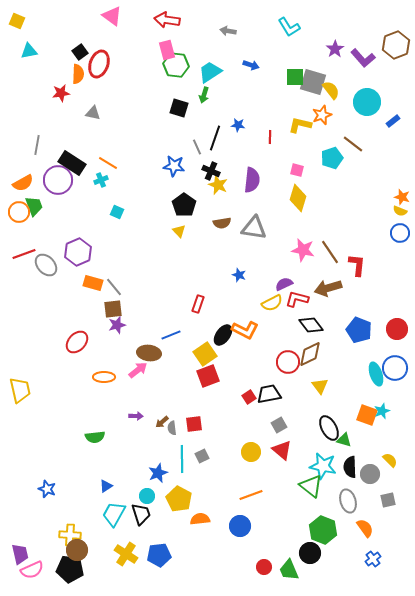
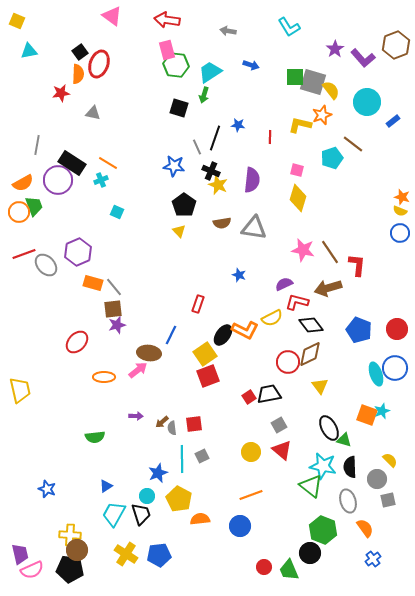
red L-shape at (297, 299): moved 3 px down
yellow semicircle at (272, 303): moved 15 px down
blue line at (171, 335): rotated 42 degrees counterclockwise
gray circle at (370, 474): moved 7 px right, 5 px down
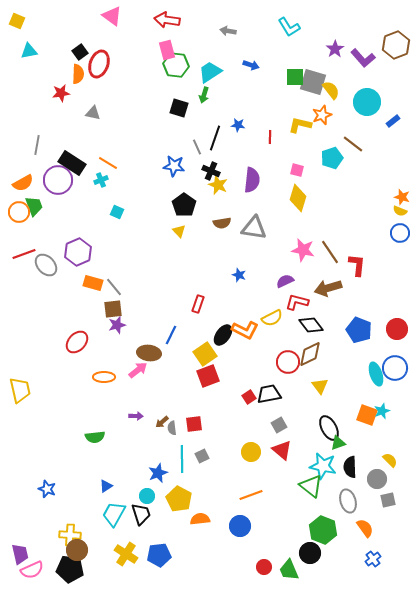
purple semicircle at (284, 284): moved 1 px right, 3 px up
green triangle at (344, 440): moved 6 px left, 3 px down; rotated 35 degrees counterclockwise
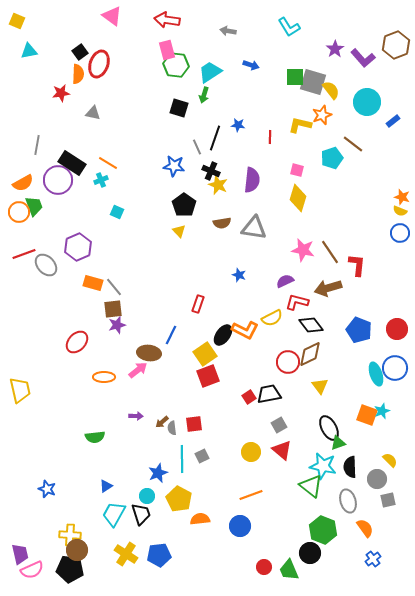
purple hexagon at (78, 252): moved 5 px up
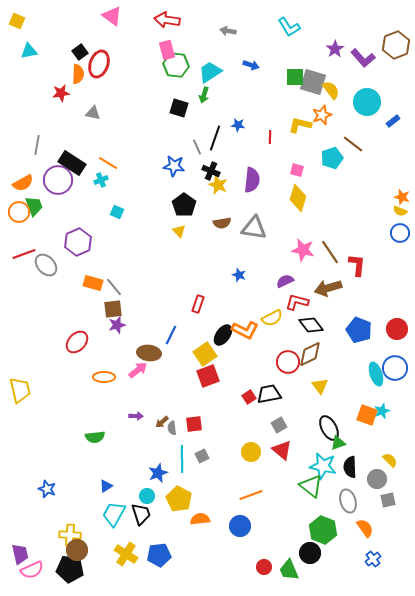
purple hexagon at (78, 247): moved 5 px up
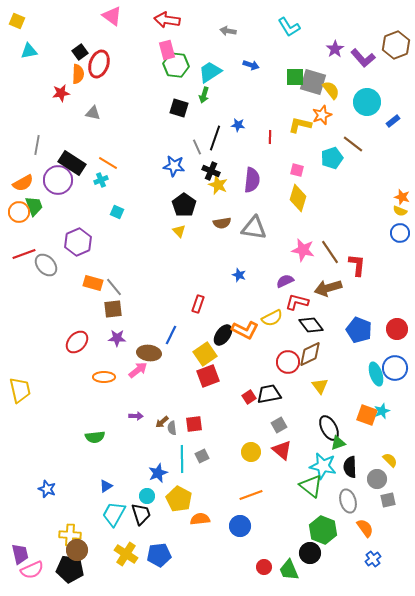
purple star at (117, 325): moved 13 px down; rotated 18 degrees clockwise
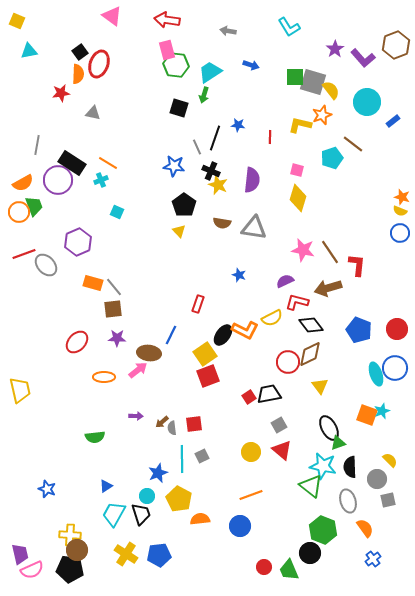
brown semicircle at (222, 223): rotated 18 degrees clockwise
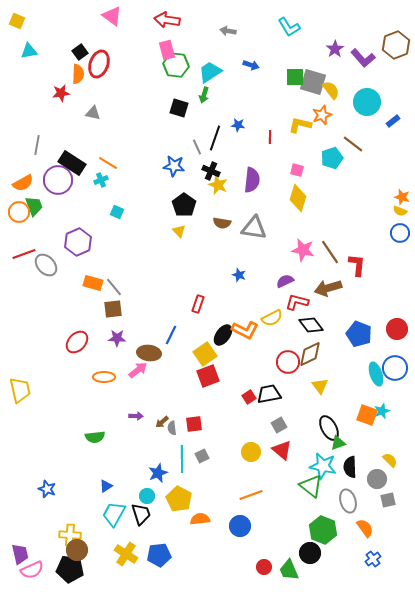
blue pentagon at (359, 330): moved 4 px down
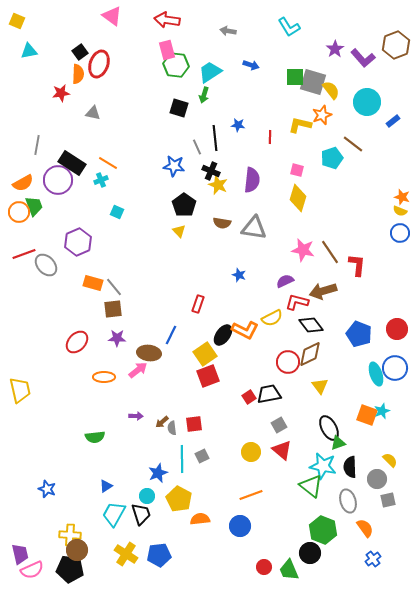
black line at (215, 138): rotated 25 degrees counterclockwise
brown arrow at (328, 288): moved 5 px left, 3 px down
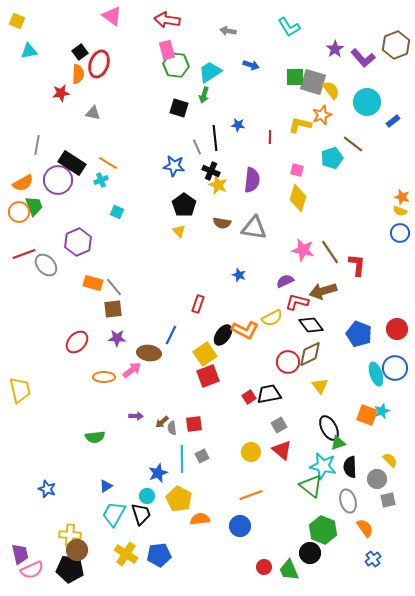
pink arrow at (138, 370): moved 6 px left
